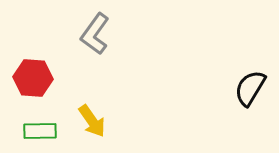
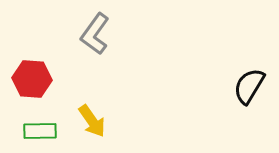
red hexagon: moved 1 px left, 1 px down
black semicircle: moved 1 px left, 2 px up
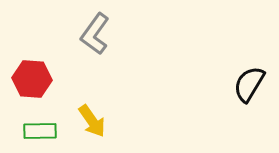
black semicircle: moved 2 px up
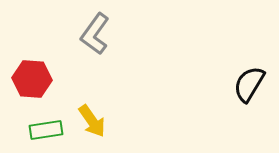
green rectangle: moved 6 px right, 1 px up; rotated 8 degrees counterclockwise
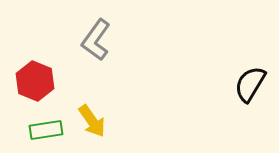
gray L-shape: moved 1 px right, 6 px down
red hexagon: moved 3 px right, 2 px down; rotated 18 degrees clockwise
black semicircle: moved 1 px right
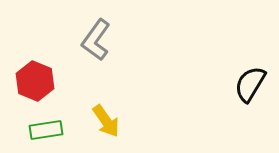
yellow arrow: moved 14 px right
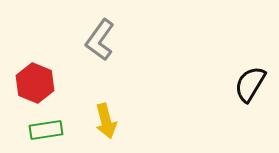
gray L-shape: moved 4 px right
red hexagon: moved 2 px down
yellow arrow: rotated 20 degrees clockwise
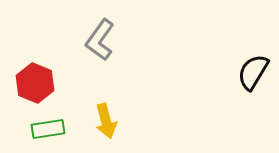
black semicircle: moved 3 px right, 12 px up
green rectangle: moved 2 px right, 1 px up
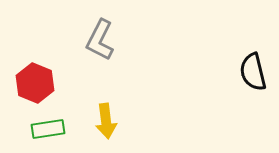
gray L-shape: rotated 9 degrees counterclockwise
black semicircle: rotated 45 degrees counterclockwise
yellow arrow: rotated 8 degrees clockwise
